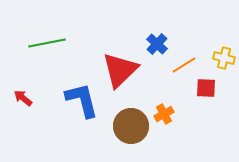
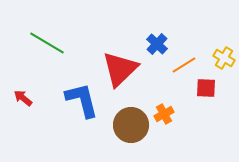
green line: rotated 42 degrees clockwise
yellow cross: rotated 15 degrees clockwise
red triangle: moved 1 px up
brown circle: moved 1 px up
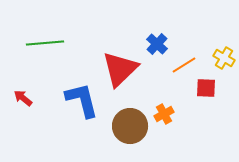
green line: moved 2 px left; rotated 36 degrees counterclockwise
brown circle: moved 1 px left, 1 px down
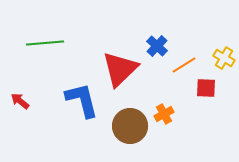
blue cross: moved 2 px down
red arrow: moved 3 px left, 3 px down
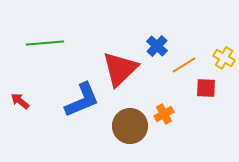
blue L-shape: rotated 81 degrees clockwise
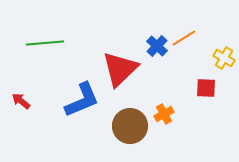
orange line: moved 27 px up
red arrow: moved 1 px right
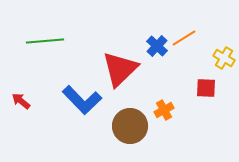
green line: moved 2 px up
blue L-shape: rotated 69 degrees clockwise
orange cross: moved 4 px up
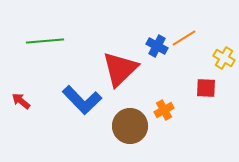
blue cross: rotated 15 degrees counterclockwise
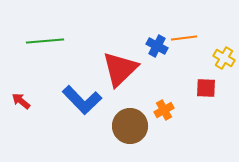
orange line: rotated 25 degrees clockwise
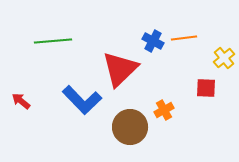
green line: moved 8 px right
blue cross: moved 4 px left, 5 px up
yellow cross: rotated 20 degrees clockwise
brown circle: moved 1 px down
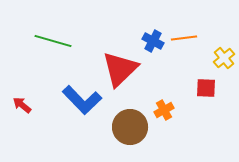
green line: rotated 21 degrees clockwise
red arrow: moved 1 px right, 4 px down
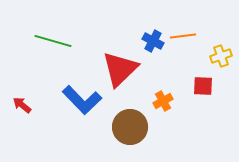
orange line: moved 1 px left, 2 px up
yellow cross: moved 3 px left, 2 px up; rotated 20 degrees clockwise
red square: moved 3 px left, 2 px up
orange cross: moved 1 px left, 9 px up
